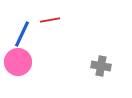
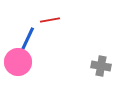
blue line: moved 5 px right, 6 px down
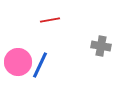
blue line: moved 13 px right, 25 px down
gray cross: moved 20 px up
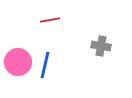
blue line: moved 5 px right; rotated 12 degrees counterclockwise
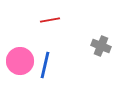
gray cross: rotated 12 degrees clockwise
pink circle: moved 2 px right, 1 px up
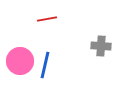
red line: moved 3 px left, 1 px up
gray cross: rotated 18 degrees counterclockwise
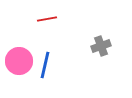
gray cross: rotated 24 degrees counterclockwise
pink circle: moved 1 px left
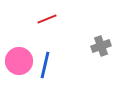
red line: rotated 12 degrees counterclockwise
